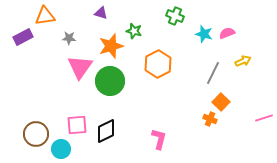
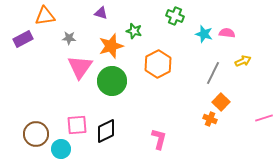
pink semicircle: rotated 28 degrees clockwise
purple rectangle: moved 2 px down
green circle: moved 2 px right
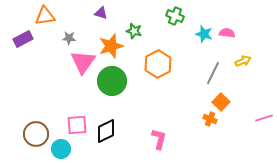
pink triangle: moved 3 px right, 5 px up
